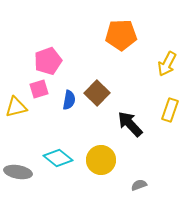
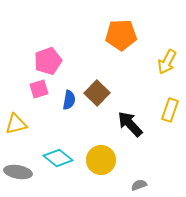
yellow arrow: moved 2 px up
yellow triangle: moved 17 px down
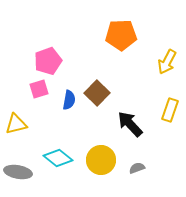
gray semicircle: moved 2 px left, 17 px up
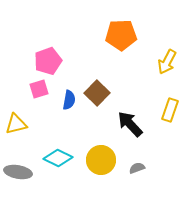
cyan diamond: rotated 12 degrees counterclockwise
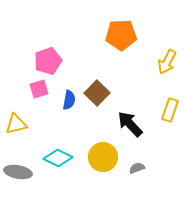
yellow circle: moved 2 px right, 3 px up
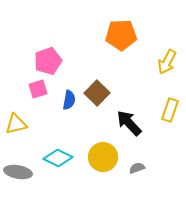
pink square: moved 1 px left
black arrow: moved 1 px left, 1 px up
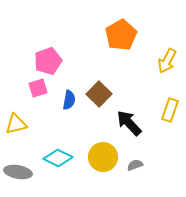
orange pentagon: rotated 28 degrees counterclockwise
yellow arrow: moved 1 px up
pink square: moved 1 px up
brown square: moved 2 px right, 1 px down
gray semicircle: moved 2 px left, 3 px up
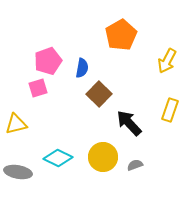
blue semicircle: moved 13 px right, 32 px up
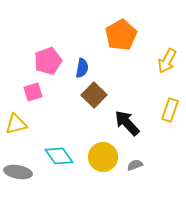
pink square: moved 5 px left, 4 px down
brown square: moved 5 px left, 1 px down
black arrow: moved 2 px left
cyan diamond: moved 1 px right, 2 px up; rotated 28 degrees clockwise
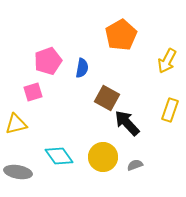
brown square: moved 13 px right, 3 px down; rotated 15 degrees counterclockwise
